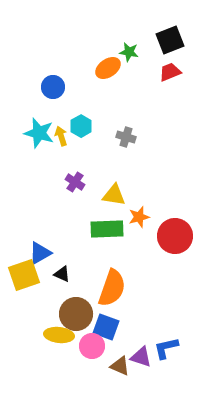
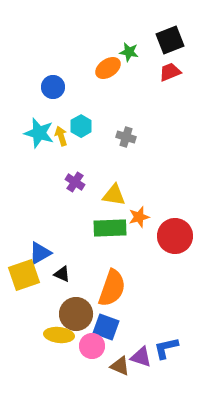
green rectangle: moved 3 px right, 1 px up
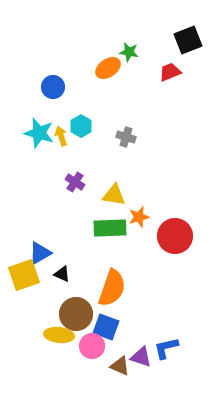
black square: moved 18 px right
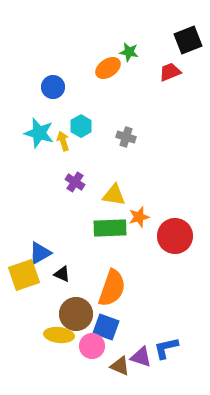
yellow arrow: moved 2 px right, 5 px down
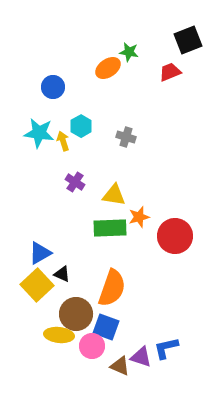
cyan star: rotated 8 degrees counterclockwise
yellow square: moved 13 px right, 10 px down; rotated 24 degrees counterclockwise
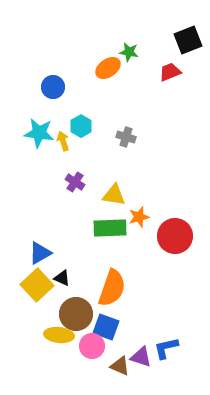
black triangle: moved 4 px down
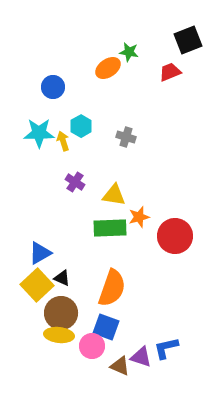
cyan star: rotated 8 degrees counterclockwise
brown circle: moved 15 px left, 1 px up
